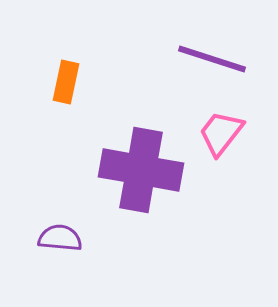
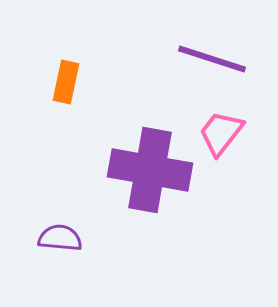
purple cross: moved 9 px right
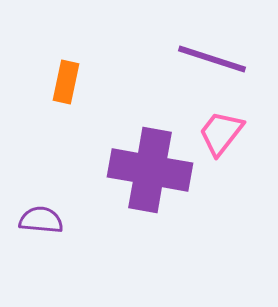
purple semicircle: moved 19 px left, 18 px up
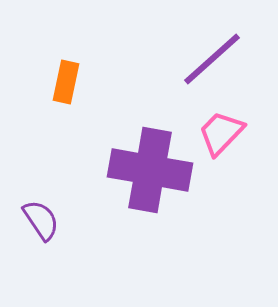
purple line: rotated 60 degrees counterclockwise
pink trapezoid: rotated 6 degrees clockwise
purple semicircle: rotated 51 degrees clockwise
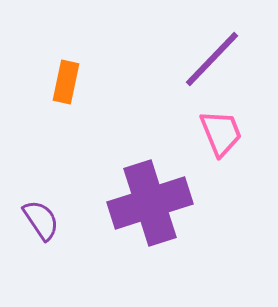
purple line: rotated 4 degrees counterclockwise
pink trapezoid: rotated 114 degrees clockwise
purple cross: moved 33 px down; rotated 28 degrees counterclockwise
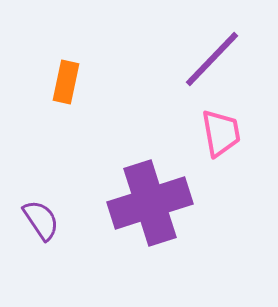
pink trapezoid: rotated 12 degrees clockwise
